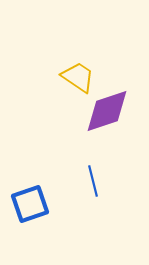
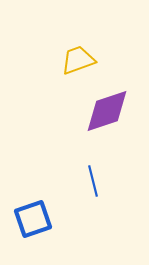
yellow trapezoid: moved 17 px up; rotated 54 degrees counterclockwise
blue square: moved 3 px right, 15 px down
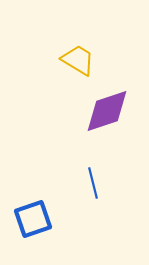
yellow trapezoid: rotated 51 degrees clockwise
blue line: moved 2 px down
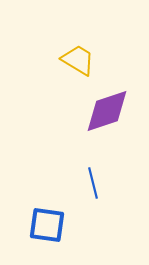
blue square: moved 14 px right, 6 px down; rotated 27 degrees clockwise
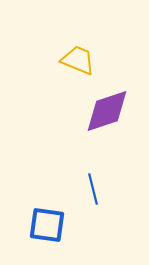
yellow trapezoid: rotated 9 degrees counterclockwise
blue line: moved 6 px down
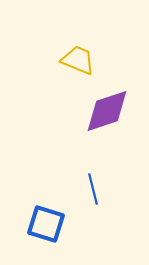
blue square: moved 1 px left, 1 px up; rotated 9 degrees clockwise
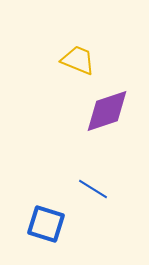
blue line: rotated 44 degrees counterclockwise
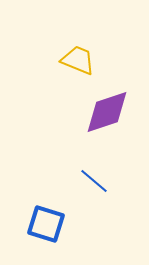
purple diamond: moved 1 px down
blue line: moved 1 px right, 8 px up; rotated 8 degrees clockwise
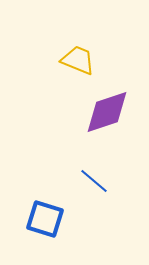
blue square: moved 1 px left, 5 px up
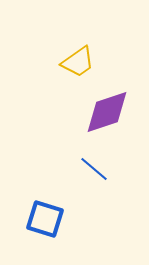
yellow trapezoid: moved 2 px down; rotated 123 degrees clockwise
blue line: moved 12 px up
